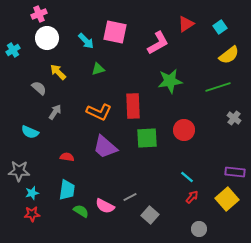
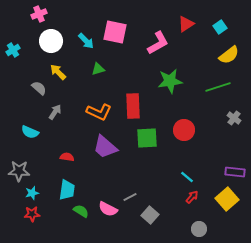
white circle: moved 4 px right, 3 px down
pink semicircle: moved 3 px right, 3 px down
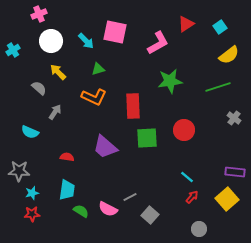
orange L-shape: moved 5 px left, 15 px up
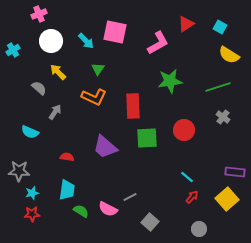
cyan square: rotated 24 degrees counterclockwise
yellow semicircle: rotated 70 degrees clockwise
green triangle: rotated 40 degrees counterclockwise
gray cross: moved 11 px left, 1 px up
gray square: moved 7 px down
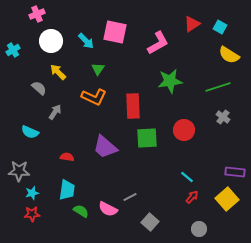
pink cross: moved 2 px left
red triangle: moved 6 px right
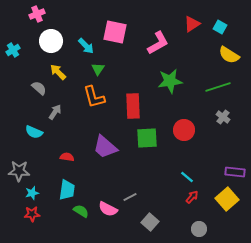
cyan arrow: moved 5 px down
orange L-shape: rotated 50 degrees clockwise
cyan semicircle: moved 4 px right
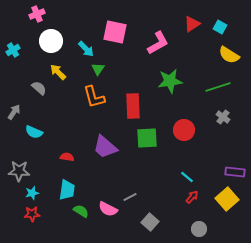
cyan arrow: moved 3 px down
gray arrow: moved 41 px left
